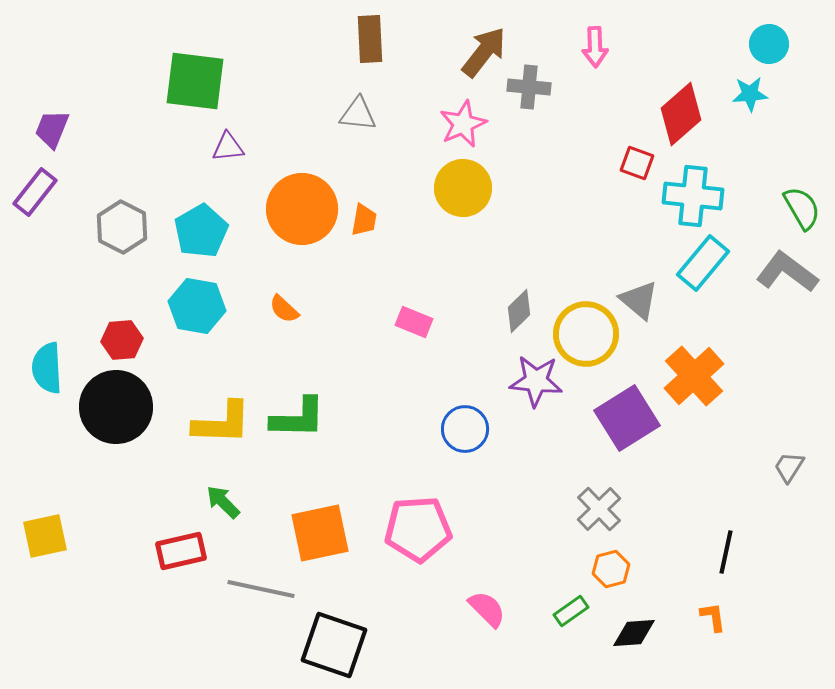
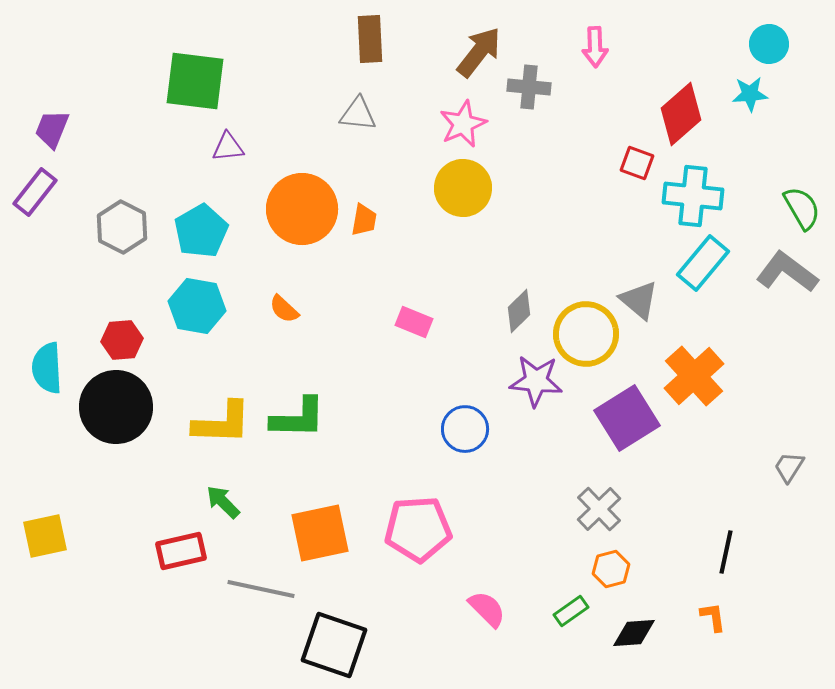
brown arrow at (484, 52): moved 5 px left
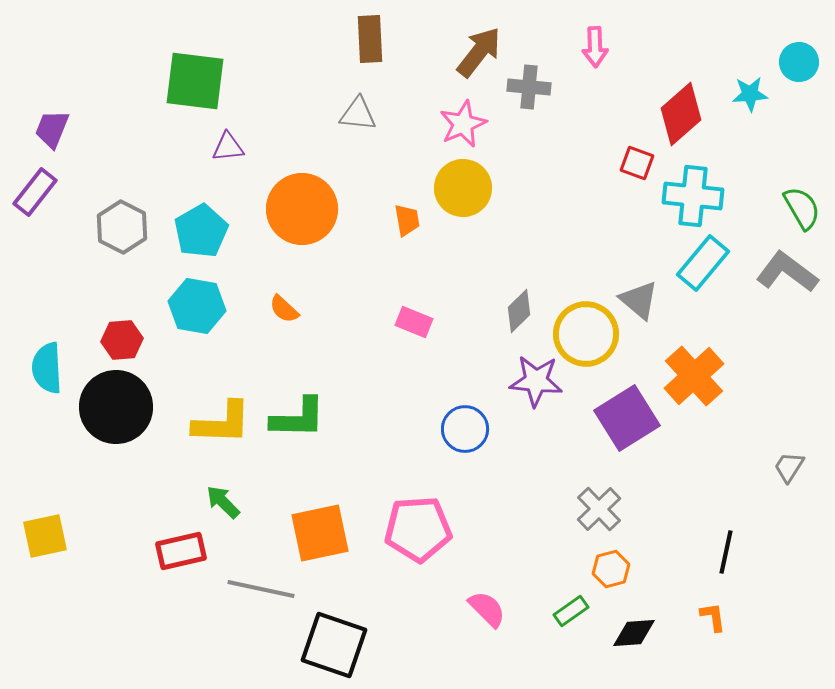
cyan circle at (769, 44): moved 30 px right, 18 px down
orange trapezoid at (364, 220): moved 43 px right; rotated 20 degrees counterclockwise
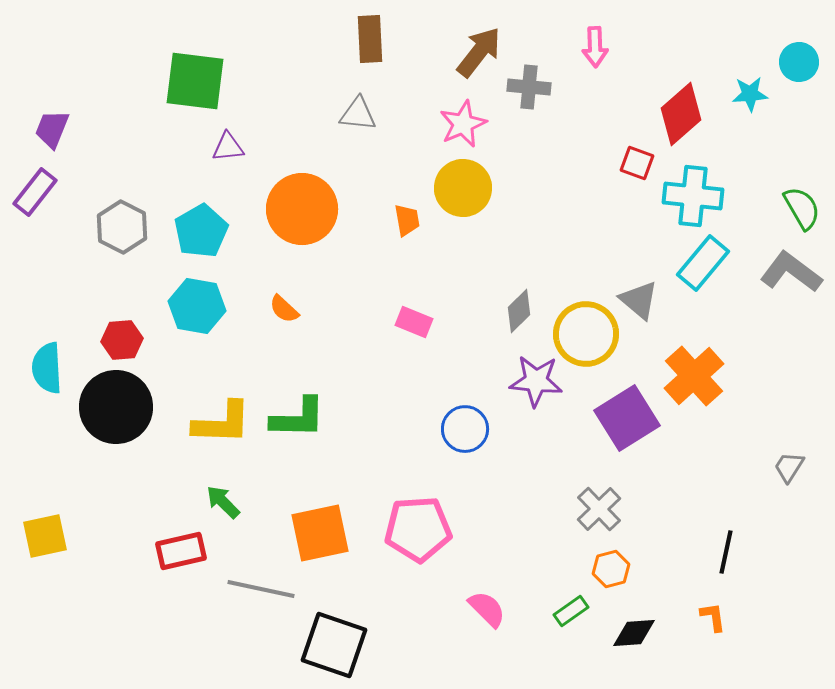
gray L-shape at (787, 272): moved 4 px right
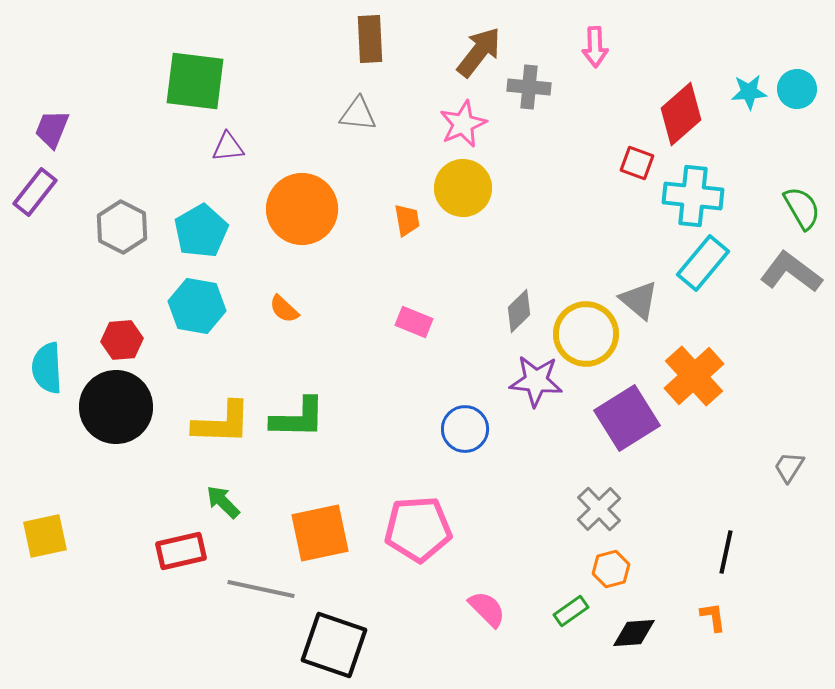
cyan circle at (799, 62): moved 2 px left, 27 px down
cyan star at (750, 94): moved 1 px left, 2 px up
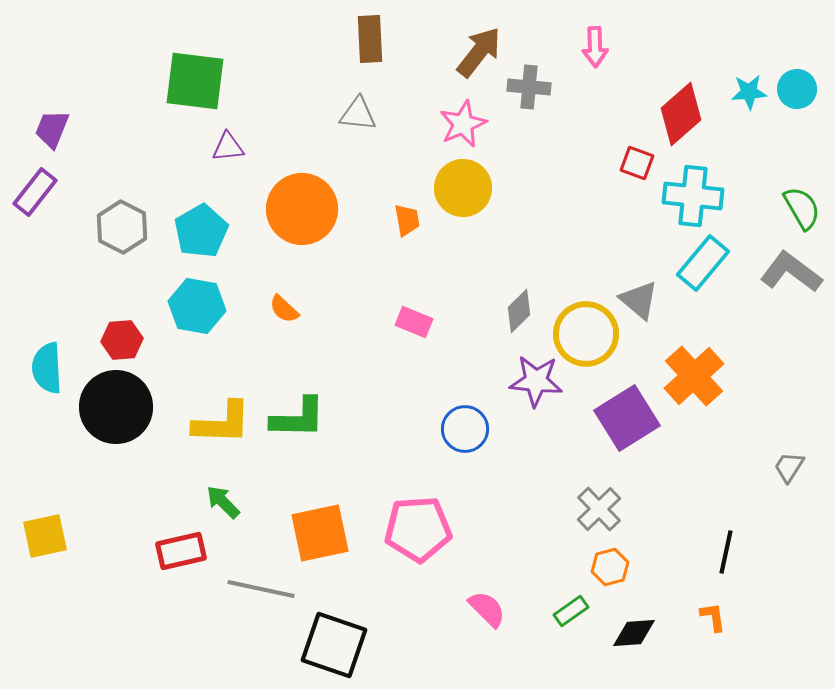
orange hexagon at (611, 569): moved 1 px left, 2 px up
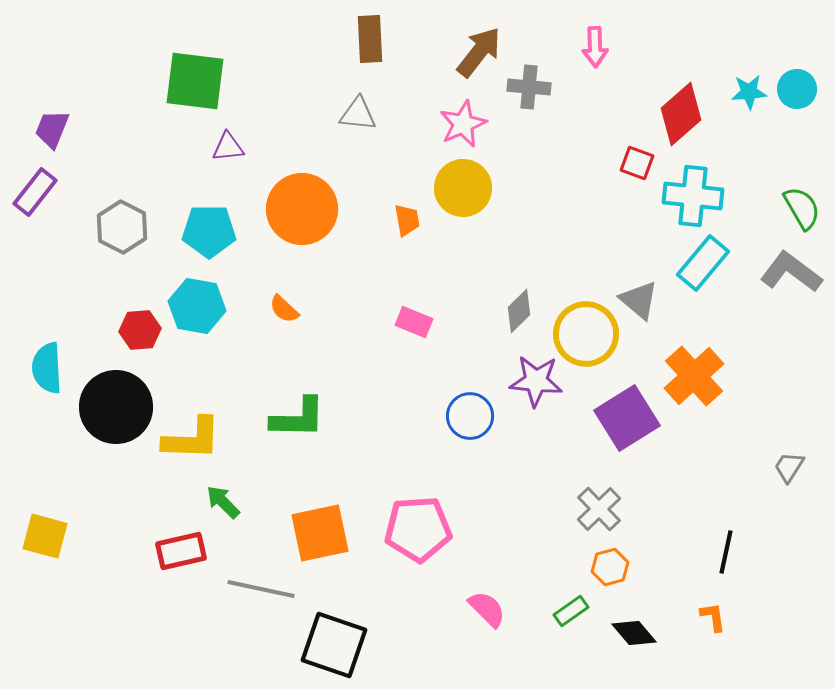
cyan pentagon at (201, 231): moved 8 px right; rotated 30 degrees clockwise
red hexagon at (122, 340): moved 18 px right, 10 px up
yellow L-shape at (222, 423): moved 30 px left, 16 px down
blue circle at (465, 429): moved 5 px right, 13 px up
yellow square at (45, 536): rotated 27 degrees clockwise
black diamond at (634, 633): rotated 54 degrees clockwise
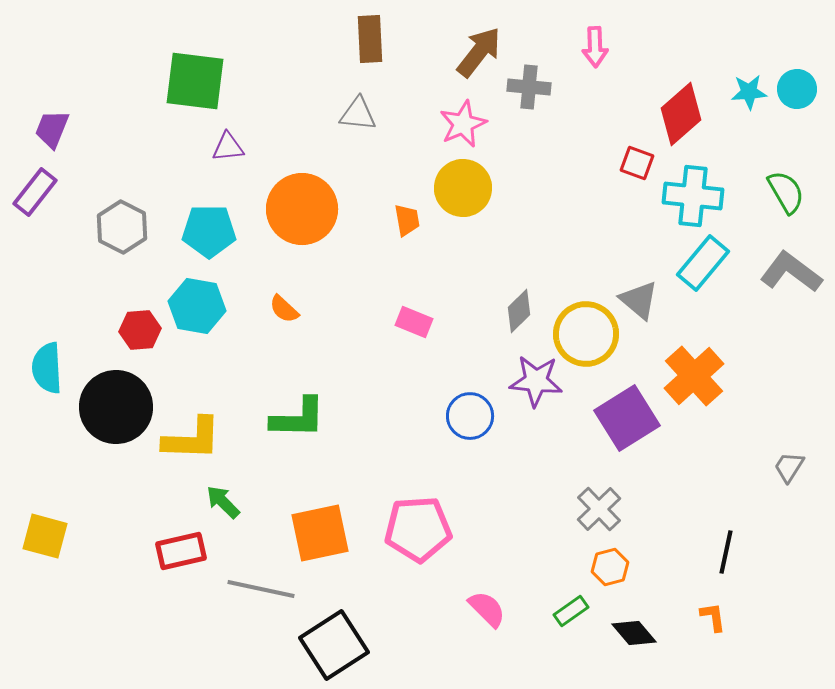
green semicircle at (802, 208): moved 16 px left, 16 px up
black square at (334, 645): rotated 38 degrees clockwise
